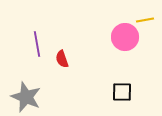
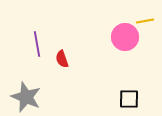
yellow line: moved 1 px down
black square: moved 7 px right, 7 px down
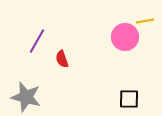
purple line: moved 3 px up; rotated 40 degrees clockwise
gray star: rotated 8 degrees counterclockwise
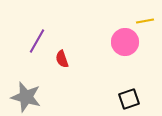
pink circle: moved 5 px down
black square: rotated 20 degrees counterclockwise
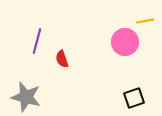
purple line: rotated 15 degrees counterclockwise
black square: moved 5 px right, 1 px up
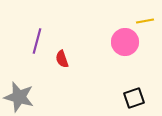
gray star: moved 7 px left
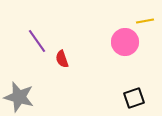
purple line: rotated 50 degrees counterclockwise
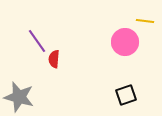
yellow line: rotated 18 degrees clockwise
red semicircle: moved 8 px left; rotated 24 degrees clockwise
black square: moved 8 px left, 3 px up
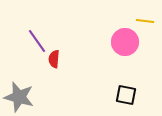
black square: rotated 30 degrees clockwise
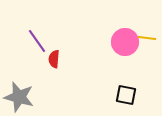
yellow line: moved 2 px right, 17 px down
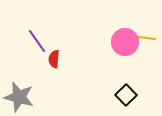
black square: rotated 35 degrees clockwise
